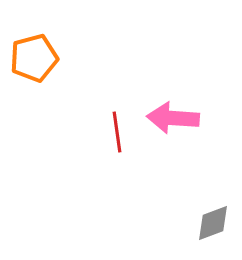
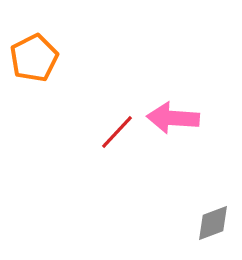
orange pentagon: rotated 12 degrees counterclockwise
red line: rotated 51 degrees clockwise
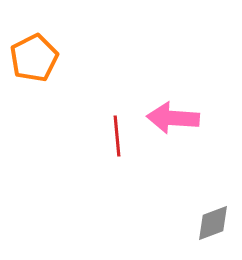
red line: moved 4 px down; rotated 48 degrees counterclockwise
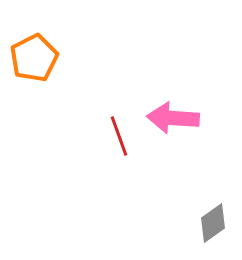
red line: moved 2 px right; rotated 15 degrees counterclockwise
gray diamond: rotated 15 degrees counterclockwise
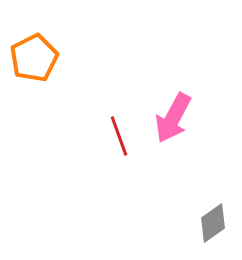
pink arrow: rotated 66 degrees counterclockwise
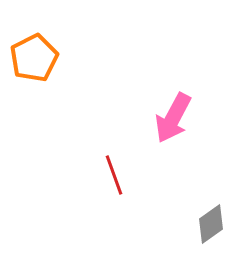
red line: moved 5 px left, 39 px down
gray diamond: moved 2 px left, 1 px down
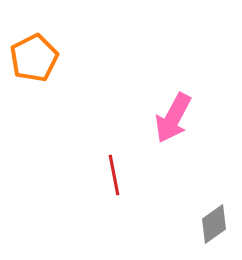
red line: rotated 9 degrees clockwise
gray diamond: moved 3 px right
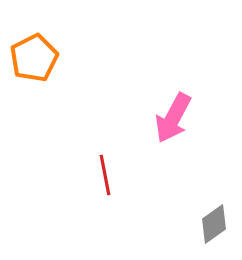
red line: moved 9 px left
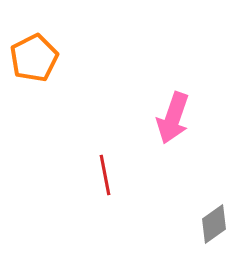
pink arrow: rotated 9 degrees counterclockwise
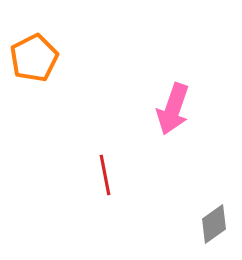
pink arrow: moved 9 px up
